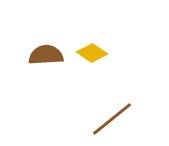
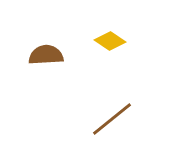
yellow diamond: moved 18 px right, 12 px up
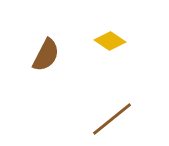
brown semicircle: rotated 120 degrees clockwise
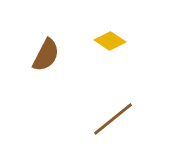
brown line: moved 1 px right
